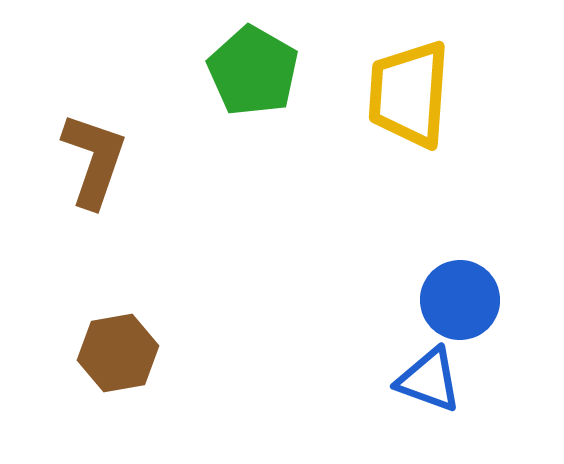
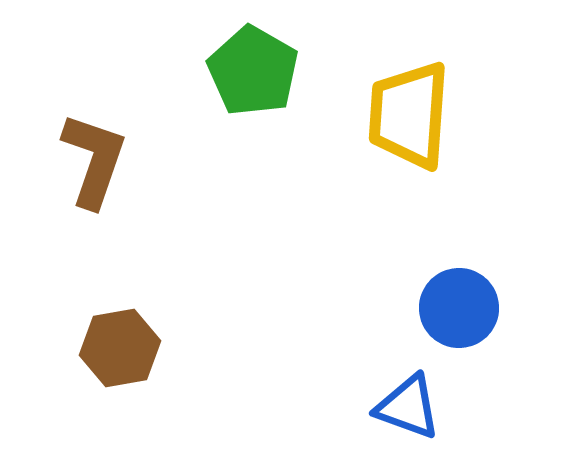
yellow trapezoid: moved 21 px down
blue circle: moved 1 px left, 8 px down
brown hexagon: moved 2 px right, 5 px up
blue triangle: moved 21 px left, 27 px down
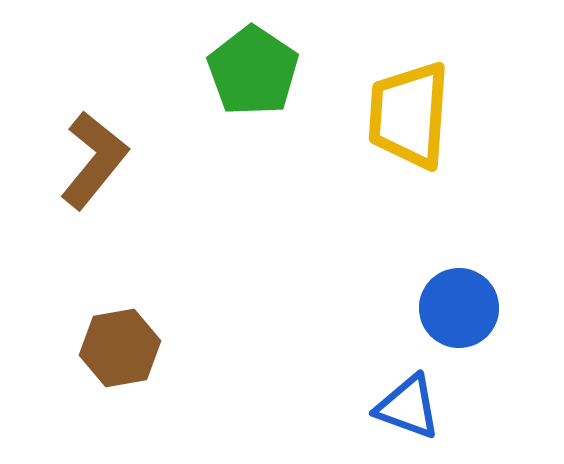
green pentagon: rotated 4 degrees clockwise
brown L-shape: rotated 20 degrees clockwise
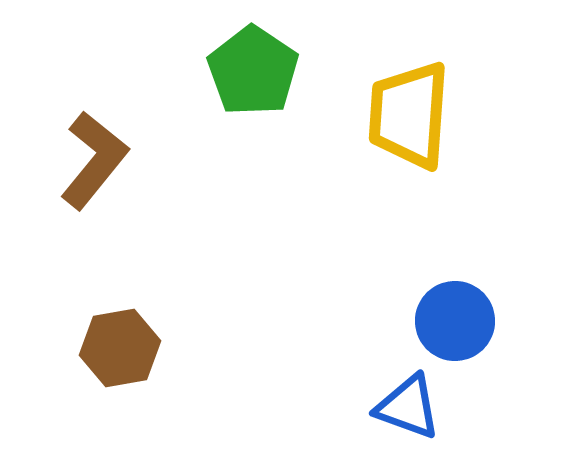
blue circle: moved 4 px left, 13 px down
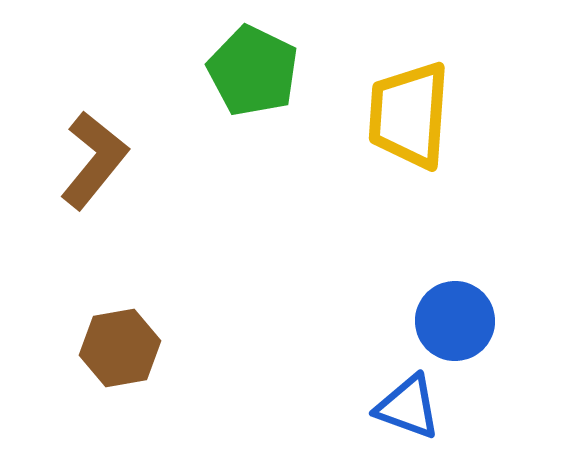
green pentagon: rotated 8 degrees counterclockwise
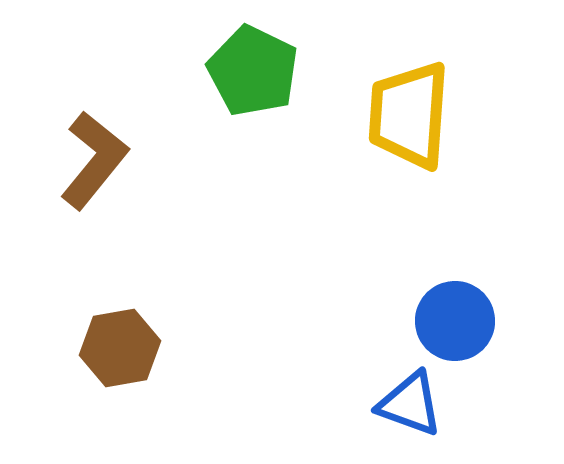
blue triangle: moved 2 px right, 3 px up
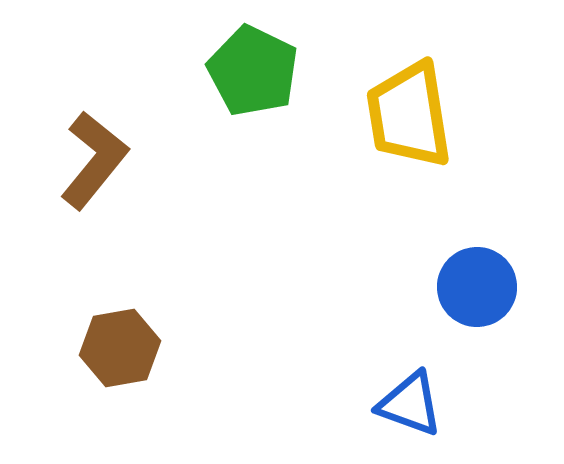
yellow trapezoid: rotated 13 degrees counterclockwise
blue circle: moved 22 px right, 34 px up
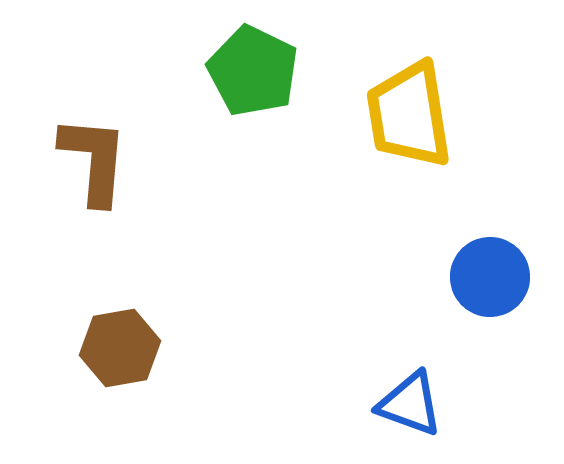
brown L-shape: rotated 34 degrees counterclockwise
blue circle: moved 13 px right, 10 px up
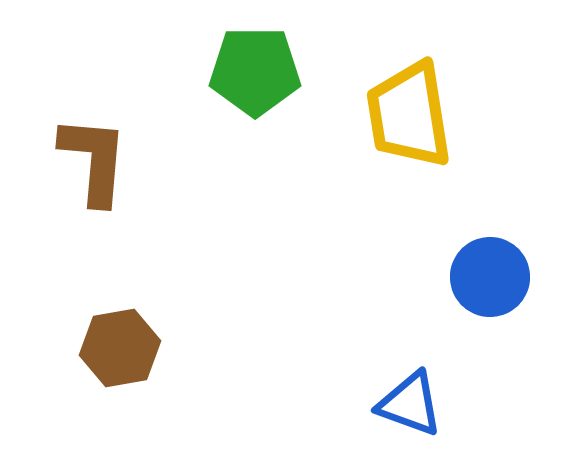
green pentagon: moved 2 px right; rotated 26 degrees counterclockwise
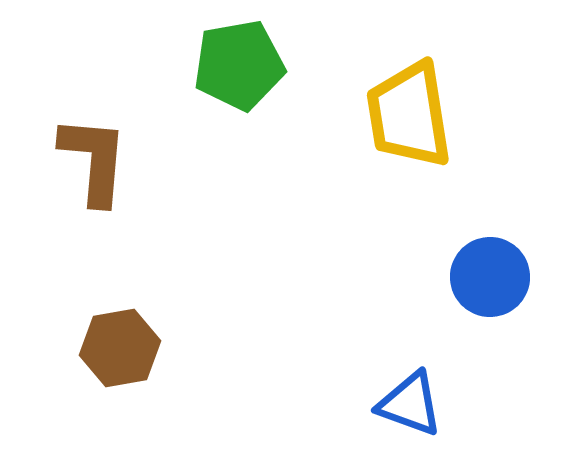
green pentagon: moved 16 px left, 6 px up; rotated 10 degrees counterclockwise
